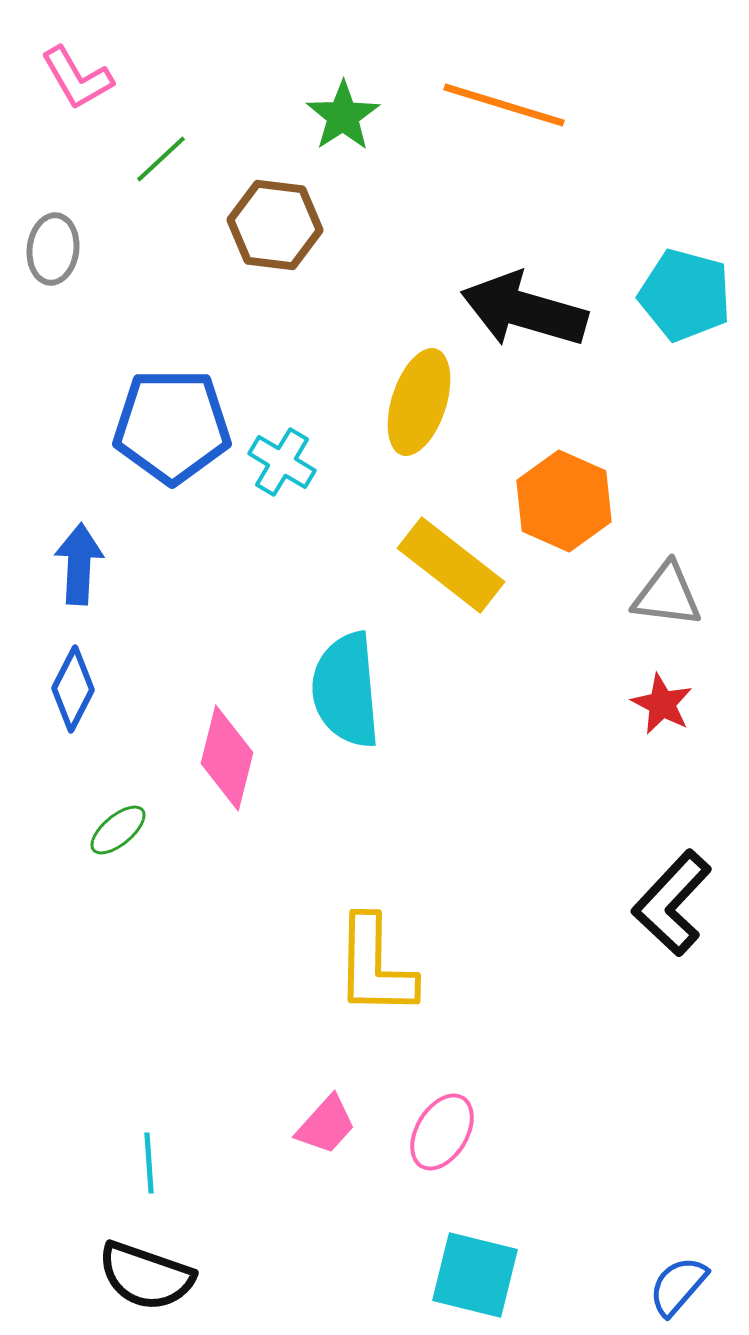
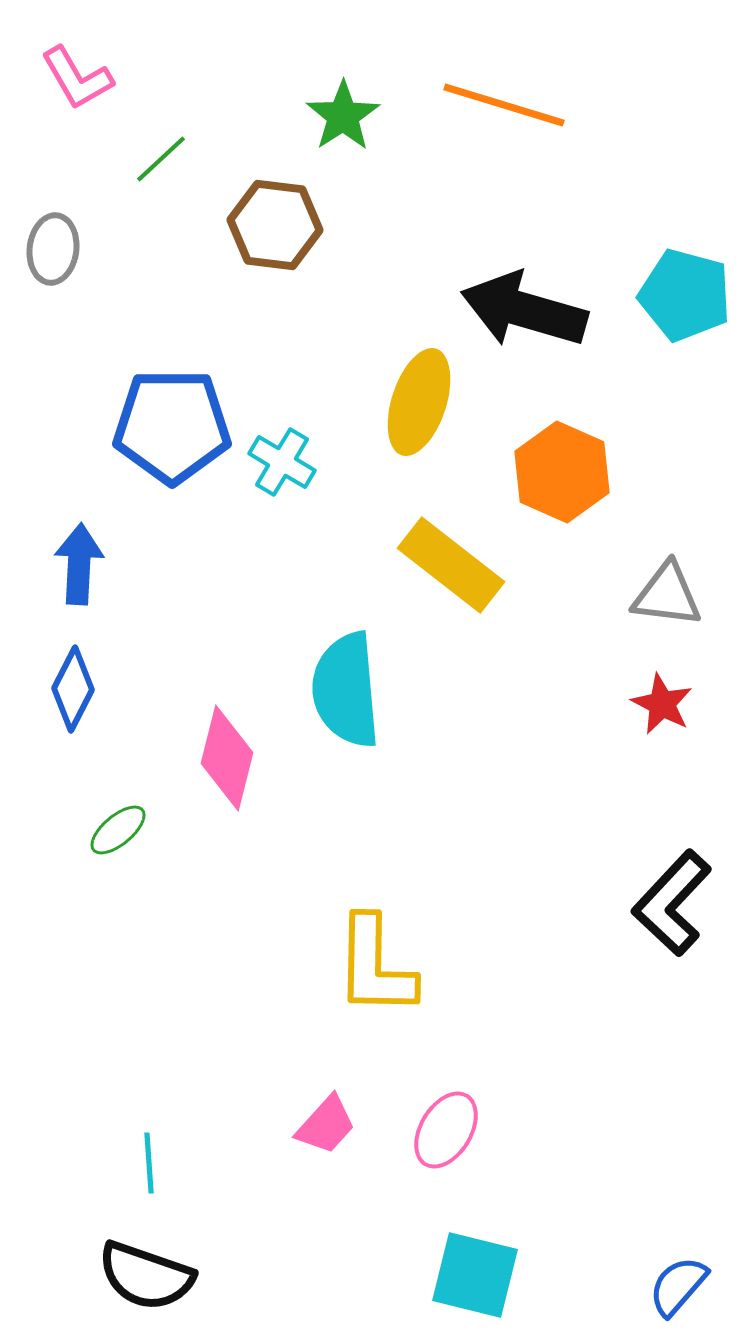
orange hexagon: moved 2 px left, 29 px up
pink ellipse: moved 4 px right, 2 px up
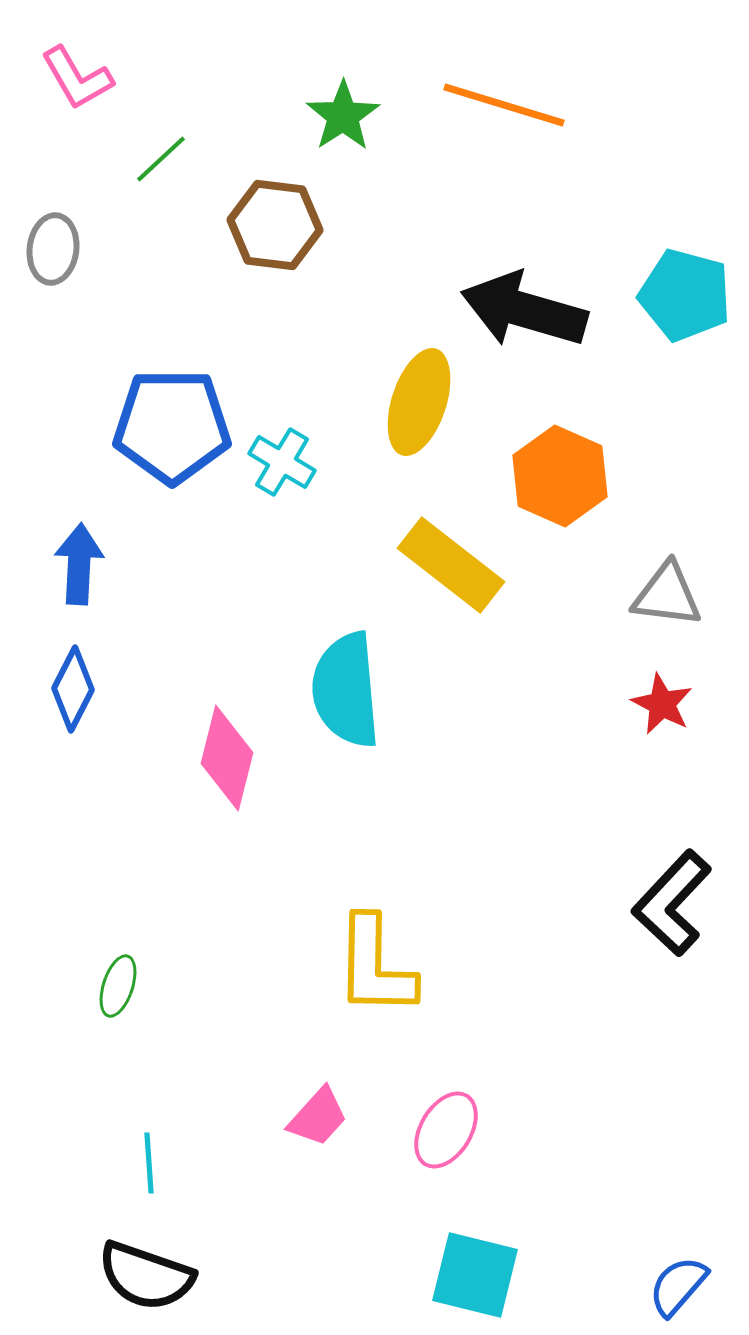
orange hexagon: moved 2 px left, 4 px down
green ellipse: moved 156 px down; rotated 32 degrees counterclockwise
pink trapezoid: moved 8 px left, 8 px up
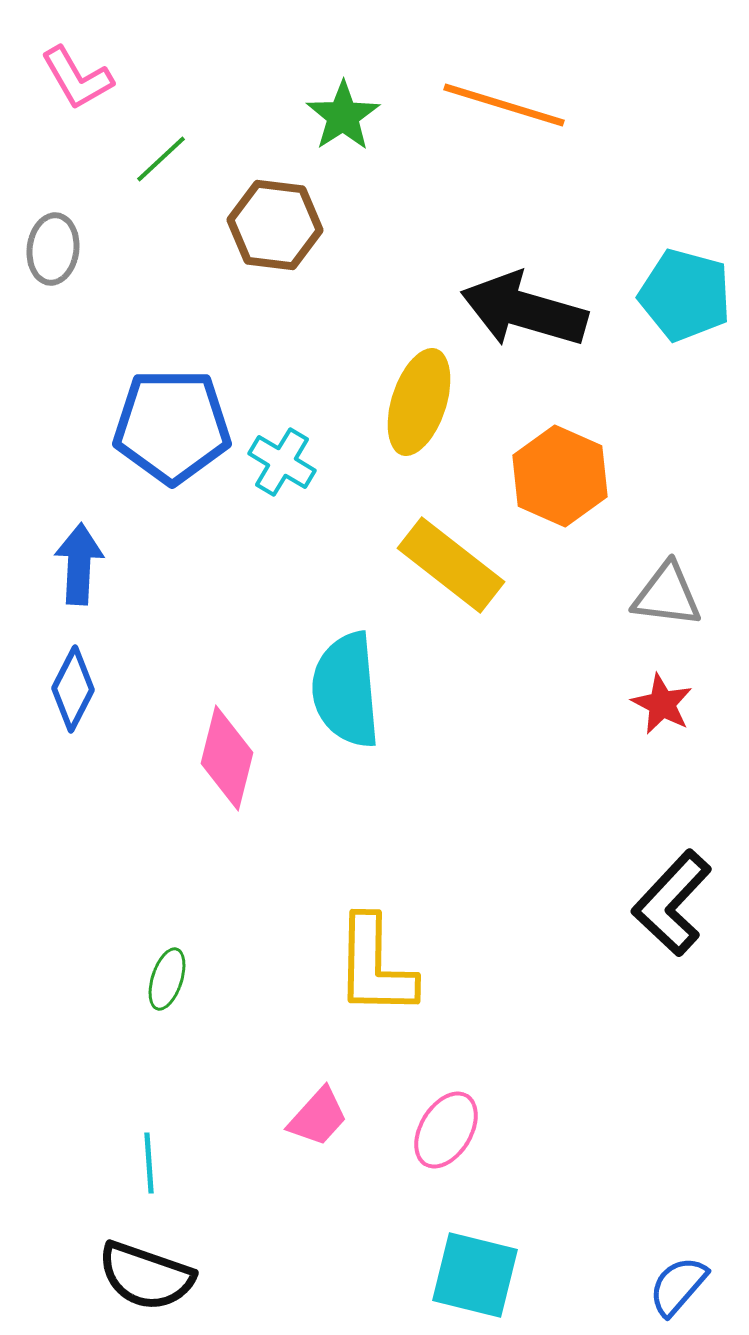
green ellipse: moved 49 px right, 7 px up
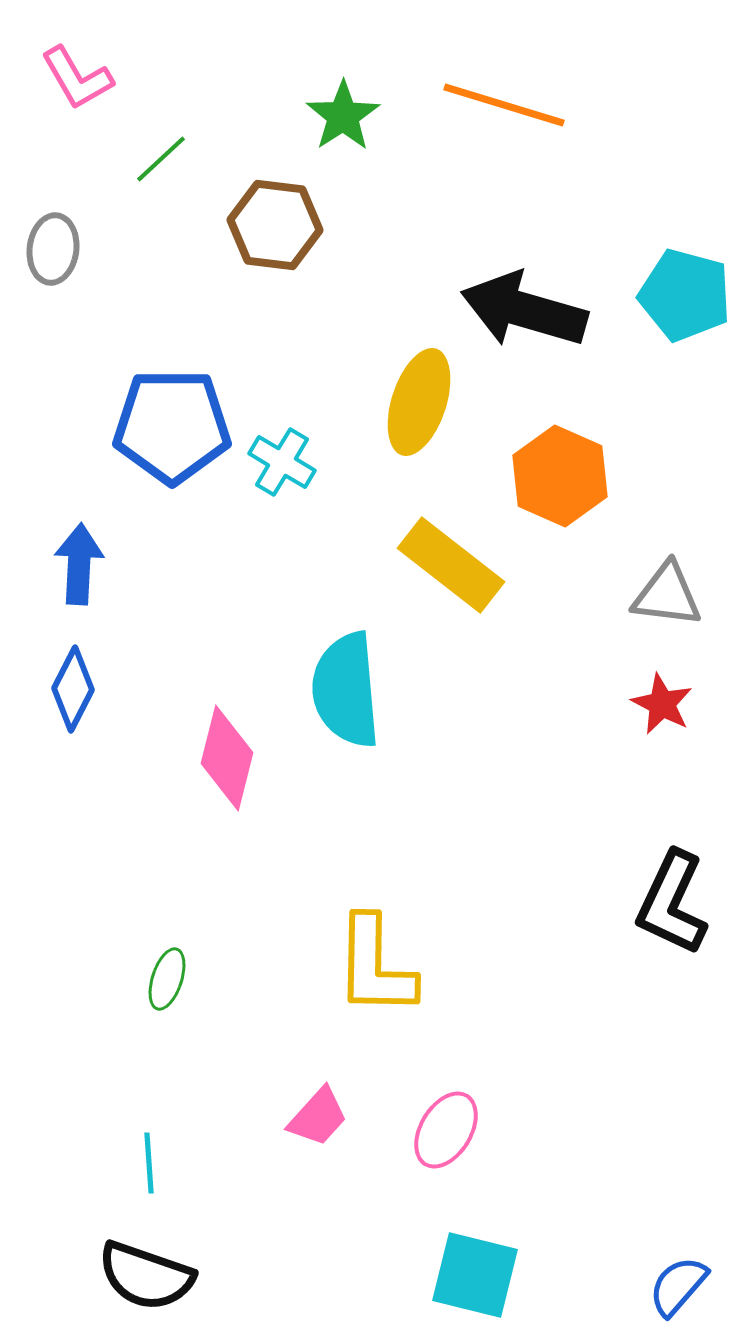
black L-shape: rotated 18 degrees counterclockwise
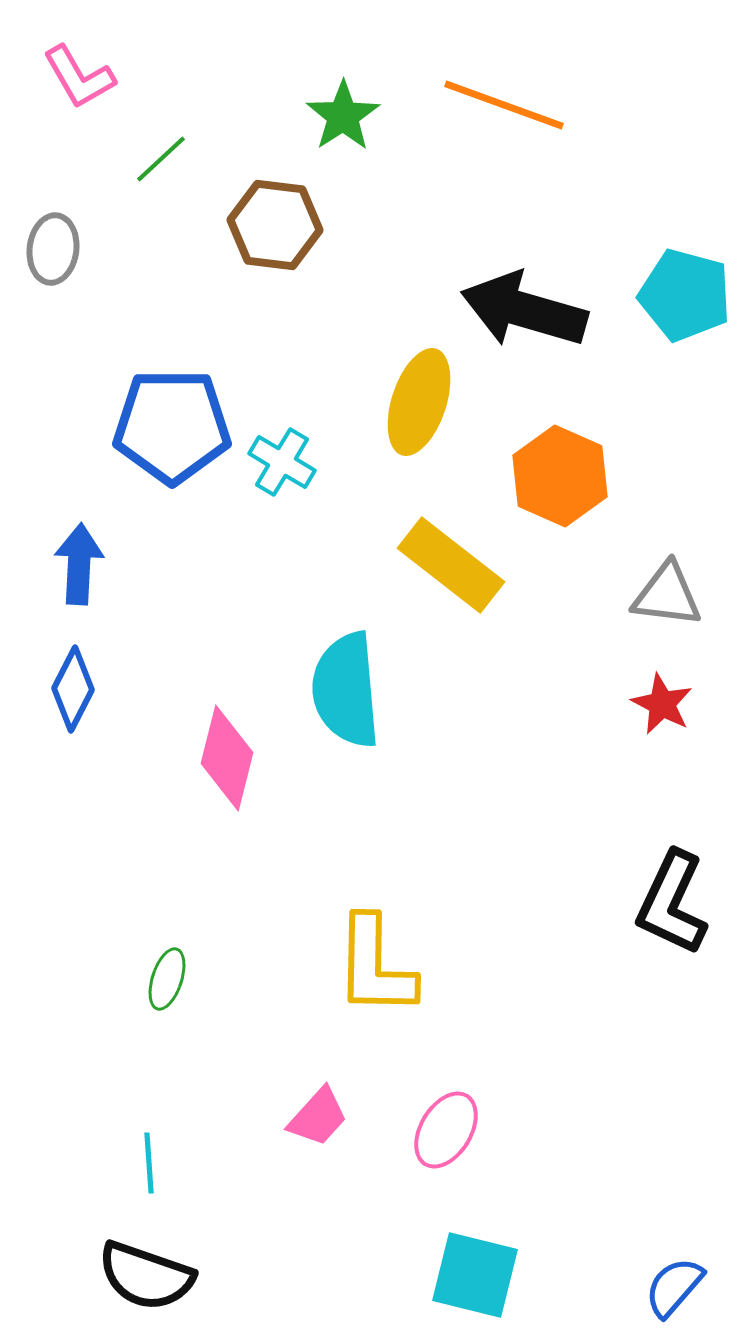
pink L-shape: moved 2 px right, 1 px up
orange line: rotated 3 degrees clockwise
blue semicircle: moved 4 px left, 1 px down
